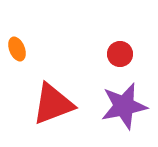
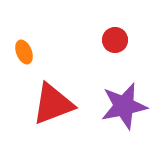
orange ellipse: moved 7 px right, 3 px down
red circle: moved 5 px left, 14 px up
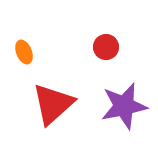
red circle: moved 9 px left, 7 px down
red triangle: rotated 21 degrees counterclockwise
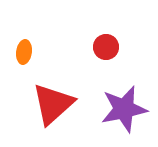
orange ellipse: rotated 30 degrees clockwise
purple star: moved 3 px down
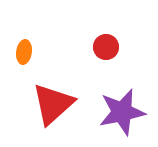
purple star: moved 2 px left, 3 px down
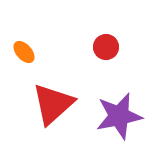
orange ellipse: rotated 50 degrees counterclockwise
purple star: moved 3 px left, 4 px down
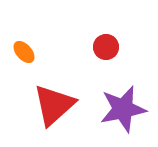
red triangle: moved 1 px right, 1 px down
purple star: moved 4 px right, 7 px up
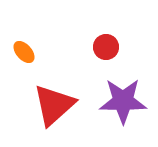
purple star: moved 8 px up; rotated 12 degrees clockwise
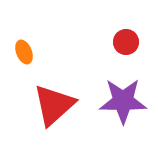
red circle: moved 20 px right, 5 px up
orange ellipse: rotated 20 degrees clockwise
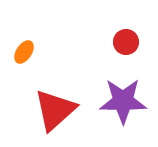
orange ellipse: rotated 55 degrees clockwise
red triangle: moved 1 px right, 5 px down
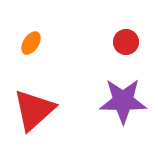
orange ellipse: moved 7 px right, 9 px up
red triangle: moved 21 px left
